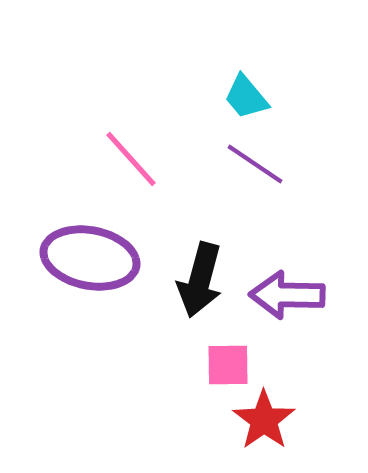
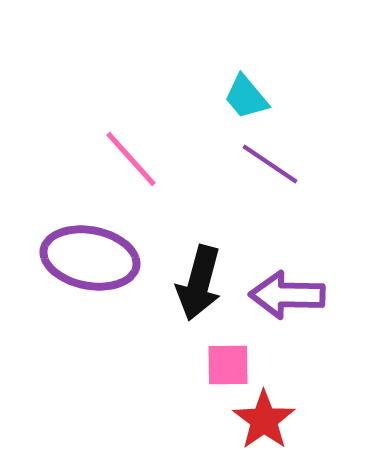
purple line: moved 15 px right
black arrow: moved 1 px left, 3 px down
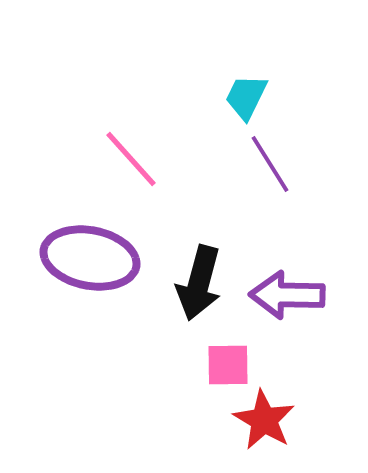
cyan trapezoid: rotated 66 degrees clockwise
purple line: rotated 24 degrees clockwise
red star: rotated 6 degrees counterclockwise
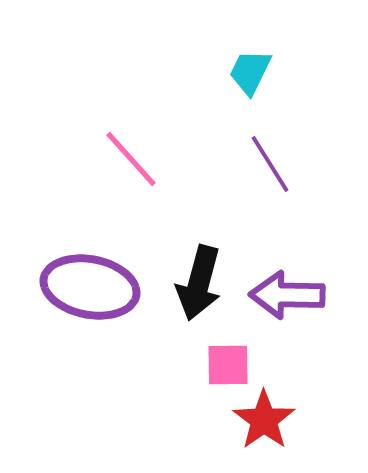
cyan trapezoid: moved 4 px right, 25 px up
purple ellipse: moved 29 px down
red star: rotated 6 degrees clockwise
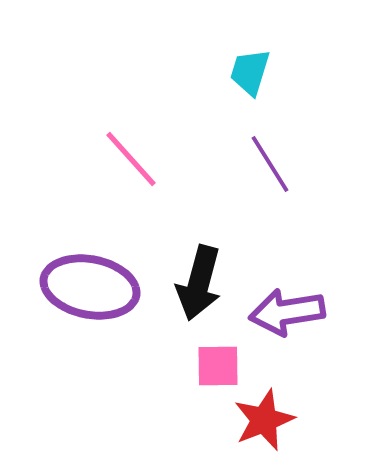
cyan trapezoid: rotated 9 degrees counterclockwise
purple arrow: moved 17 px down; rotated 10 degrees counterclockwise
pink square: moved 10 px left, 1 px down
red star: rotated 14 degrees clockwise
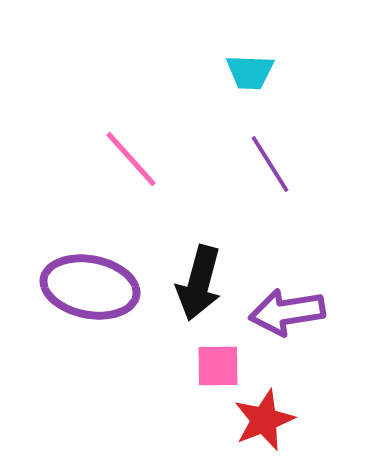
cyan trapezoid: rotated 105 degrees counterclockwise
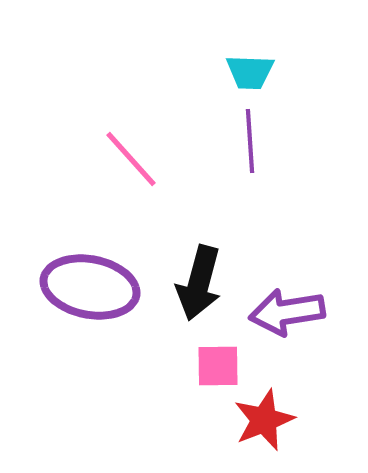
purple line: moved 20 px left, 23 px up; rotated 28 degrees clockwise
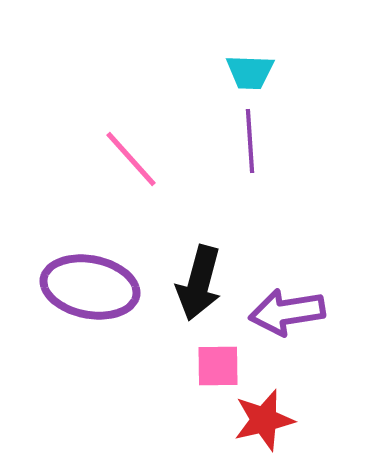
red star: rotated 8 degrees clockwise
